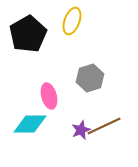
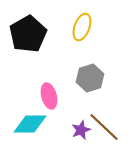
yellow ellipse: moved 10 px right, 6 px down
brown line: moved 1 px down; rotated 68 degrees clockwise
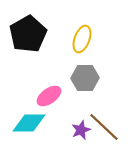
yellow ellipse: moved 12 px down
gray hexagon: moved 5 px left; rotated 16 degrees clockwise
pink ellipse: rotated 70 degrees clockwise
cyan diamond: moved 1 px left, 1 px up
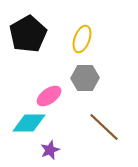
purple star: moved 31 px left, 20 px down
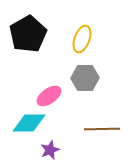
brown line: moved 2 px left, 2 px down; rotated 44 degrees counterclockwise
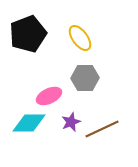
black pentagon: rotated 9 degrees clockwise
yellow ellipse: moved 2 px left, 1 px up; rotated 56 degrees counterclockwise
pink ellipse: rotated 10 degrees clockwise
brown line: rotated 24 degrees counterclockwise
purple star: moved 21 px right, 28 px up
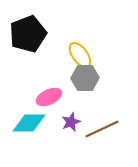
yellow ellipse: moved 17 px down
pink ellipse: moved 1 px down
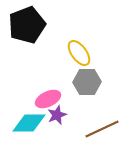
black pentagon: moved 1 px left, 9 px up
yellow ellipse: moved 1 px left, 2 px up
gray hexagon: moved 2 px right, 4 px down
pink ellipse: moved 1 px left, 2 px down
purple star: moved 14 px left, 7 px up
